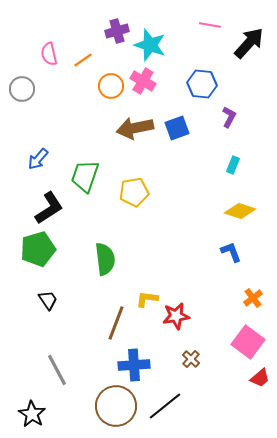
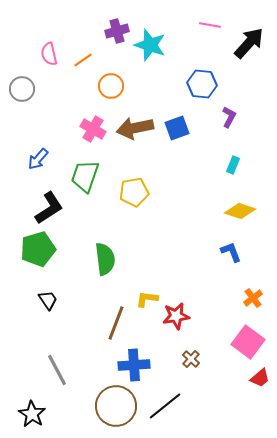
pink cross: moved 50 px left, 48 px down
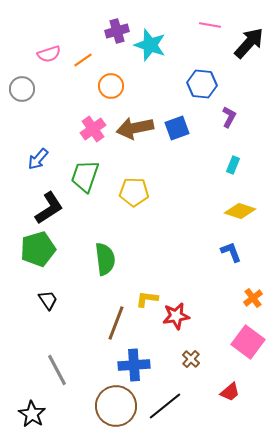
pink semicircle: rotated 95 degrees counterclockwise
pink cross: rotated 25 degrees clockwise
yellow pentagon: rotated 12 degrees clockwise
red trapezoid: moved 30 px left, 14 px down
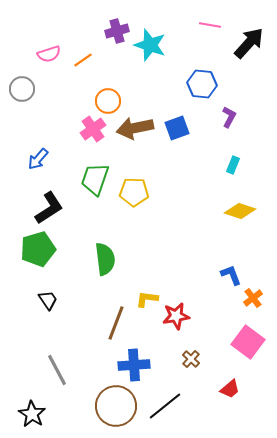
orange circle: moved 3 px left, 15 px down
green trapezoid: moved 10 px right, 3 px down
blue L-shape: moved 23 px down
red trapezoid: moved 3 px up
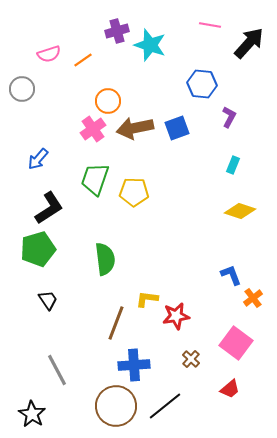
pink square: moved 12 px left, 1 px down
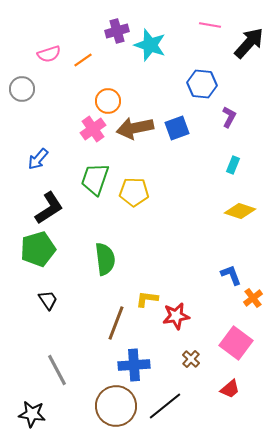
black star: rotated 24 degrees counterclockwise
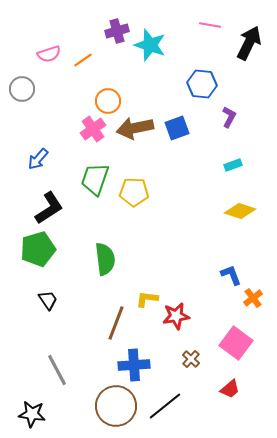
black arrow: rotated 16 degrees counterclockwise
cyan rectangle: rotated 48 degrees clockwise
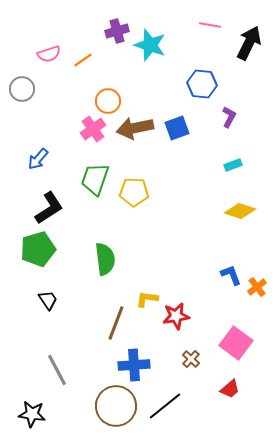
orange cross: moved 4 px right, 11 px up
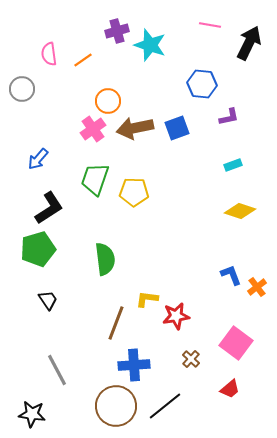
pink semicircle: rotated 100 degrees clockwise
purple L-shape: rotated 50 degrees clockwise
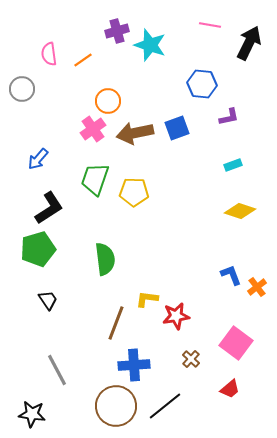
brown arrow: moved 5 px down
